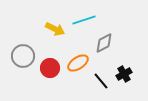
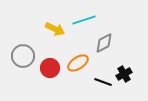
black line: moved 2 px right, 1 px down; rotated 30 degrees counterclockwise
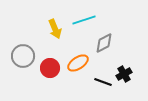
yellow arrow: rotated 42 degrees clockwise
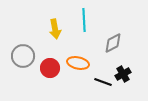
cyan line: rotated 75 degrees counterclockwise
yellow arrow: rotated 12 degrees clockwise
gray diamond: moved 9 px right
orange ellipse: rotated 45 degrees clockwise
black cross: moved 1 px left
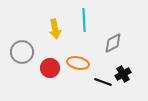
gray circle: moved 1 px left, 4 px up
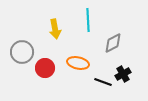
cyan line: moved 4 px right
red circle: moved 5 px left
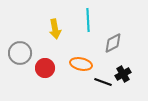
gray circle: moved 2 px left, 1 px down
orange ellipse: moved 3 px right, 1 px down
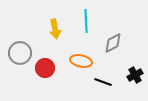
cyan line: moved 2 px left, 1 px down
orange ellipse: moved 3 px up
black cross: moved 12 px right, 1 px down
